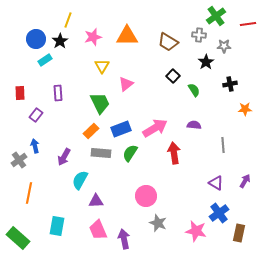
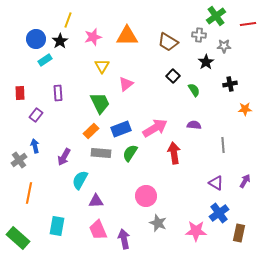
pink star at (196, 231): rotated 10 degrees counterclockwise
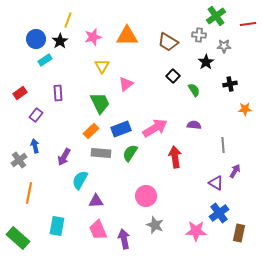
red rectangle at (20, 93): rotated 56 degrees clockwise
red arrow at (174, 153): moved 1 px right, 4 px down
purple arrow at (245, 181): moved 10 px left, 10 px up
gray star at (158, 223): moved 3 px left, 2 px down
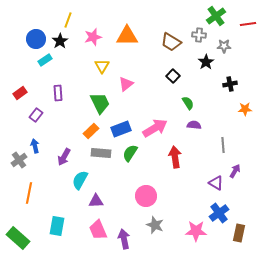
brown trapezoid at (168, 42): moved 3 px right
green semicircle at (194, 90): moved 6 px left, 13 px down
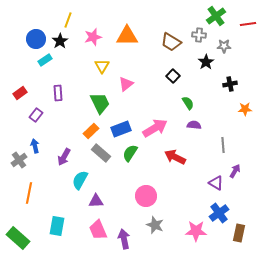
gray rectangle at (101, 153): rotated 36 degrees clockwise
red arrow at (175, 157): rotated 55 degrees counterclockwise
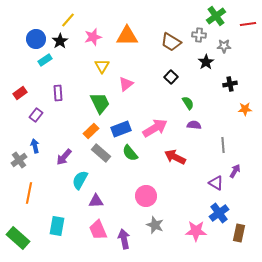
yellow line at (68, 20): rotated 21 degrees clockwise
black square at (173, 76): moved 2 px left, 1 px down
green semicircle at (130, 153): rotated 72 degrees counterclockwise
purple arrow at (64, 157): rotated 12 degrees clockwise
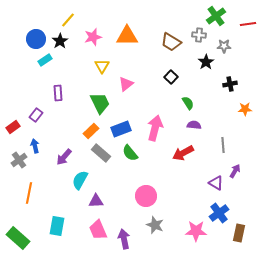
red rectangle at (20, 93): moved 7 px left, 34 px down
pink arrow at (155, 128): rotated 45 degrees counterclockwise
red arrow at (175, 157): moved 8 px right, 4 px up; rotated 55 degrees counterclockwise
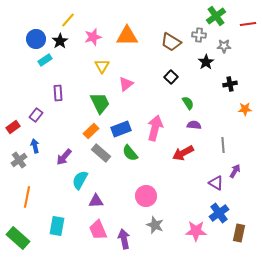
orange line at (29, 193): moved 2 px left, 4 px down
